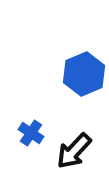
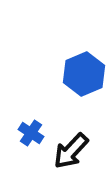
black arrow: moved 3 px left
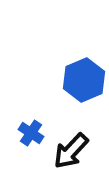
blue hexagon: moved 6 px down
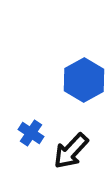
blue hexagon: rotated 6 degrees counterclockwise
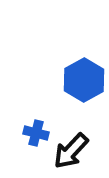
blue cross: moved 5 px right; rotated 20 degrees counterclockwise
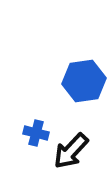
blue hexagon: moved 1 px down; rotated 21 degrees clockwise
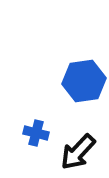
black arrow: moved 7 px right, 1 px down
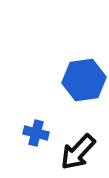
blue hexagon: moved 1 px up
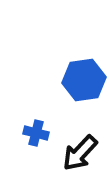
black arrow: moved 2 px right, 1 px down
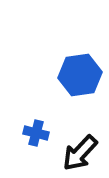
blue hexagon: moved 4 px left, 5 px up
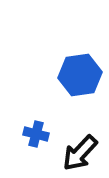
blue cross: moved 1 px down
